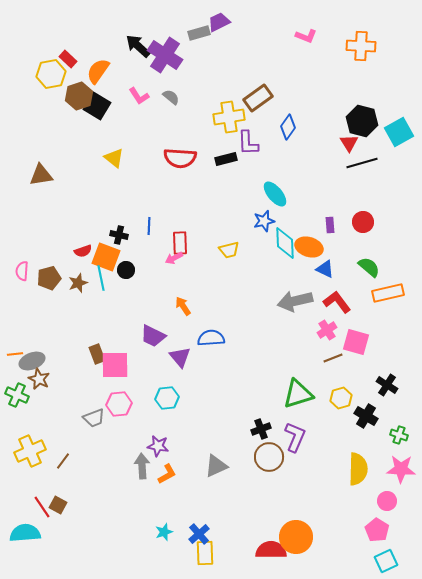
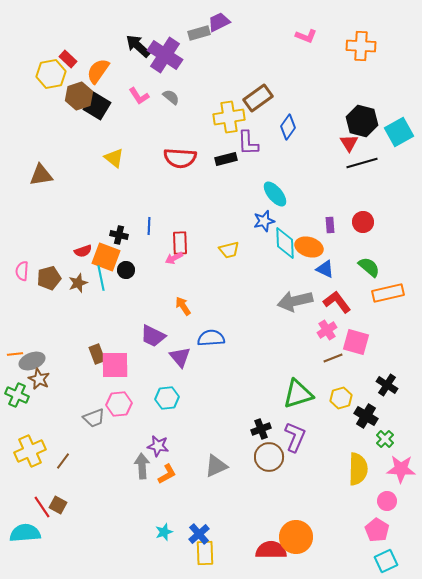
green cross at (399, 435): moved 14 px left, 4 px down; rotated 24 degrees clockwise
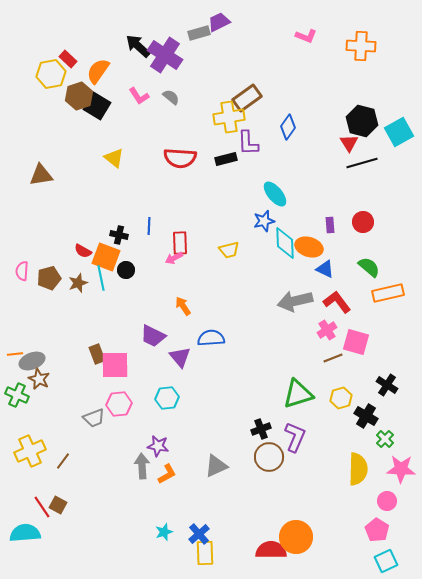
brown rectangle at (258, 98): moved 11 px left
red semicircle at (83, 251): rotated 48 degrees clockwise
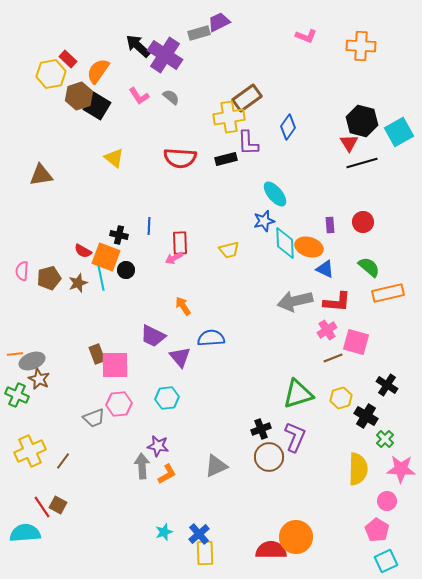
red L-shape at (337, 302): rotated 132 degrees clockwise
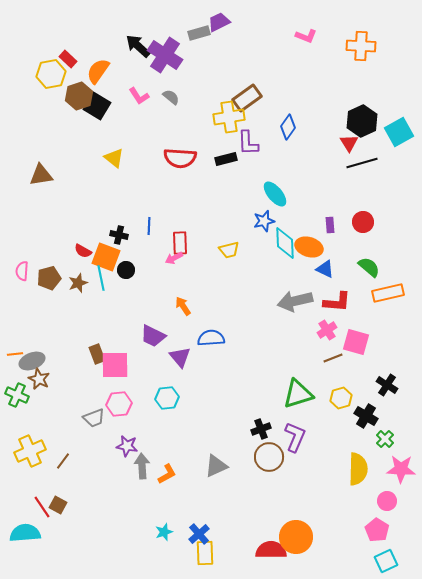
black hexagon at (362, 121): rotated 20 degrees clockwise
purple star at (158, 446): moved 31 px left
